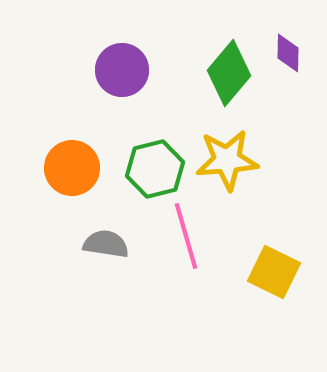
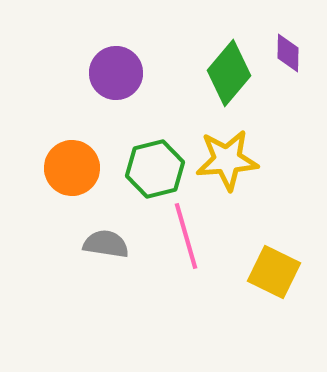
purple circle: moved 6 px left, 3 px down
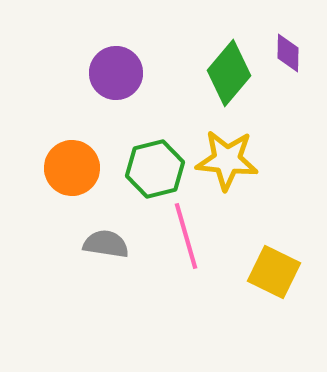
yellow star: rotated 10 degrees clockwise
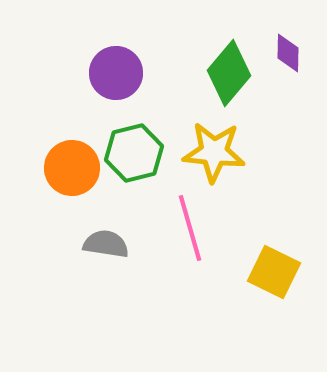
yellow star: moved 13 px left, 8 px up
green hexagon: moved 21 px left, 16 px up
pink line: moved 4 px right, 8 px up
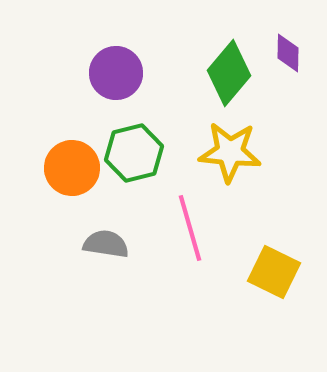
yellow star: moved 16 px right
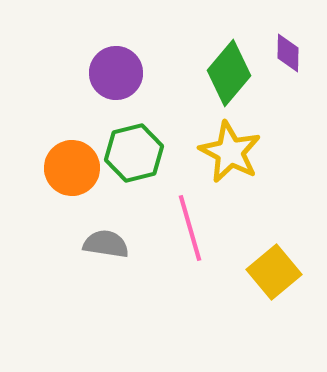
yellow star: rotated 22 degrees clockwise
yellow square: rotated 24 degrees clockwise
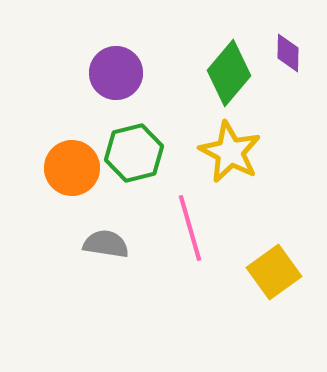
yellow square: rotated 4 degrees clockwise
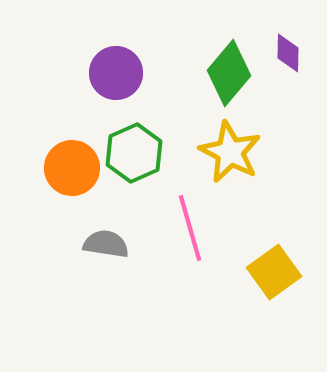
green hexagon: rotated 10 degrees counterclockwise
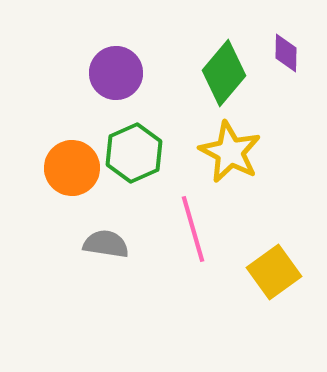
purple diamond: moved 2 px left
green diamond: moved 5 px left
pink line: moved 3 px right, 1 px down
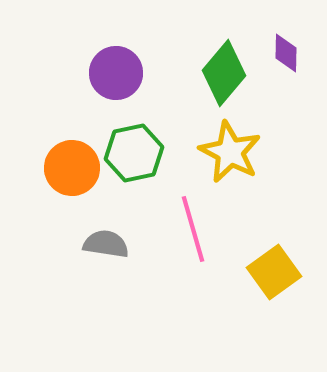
green hexagon: rotated 12 degrees clockwise
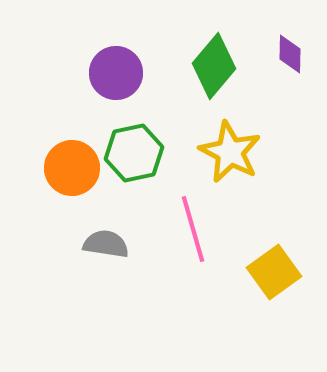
purple diamond: moved 4 px right, 1 px down
green diamond: moved 10 px left, 7 px up
